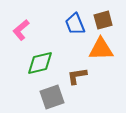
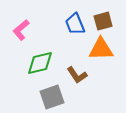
brown square: moved 1 px down
brown L-shape: moved 1 px up; rotated 115 degrees counterclockwise
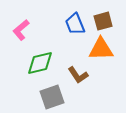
brown L-shape: moved 1 px right
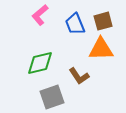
pink L-shape: moved 19 px right, 15 px up
brown L-shape: moved 1 px right, 1 px down
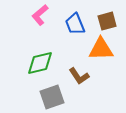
brown square: moved 4 px right
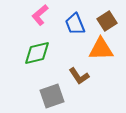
brown square: rotated 18 degrees counterclockwise
green diamond: moved 3 px left, 10 px up
gray square: moved 1 px up
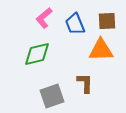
pink L-shape: moved 4 px right, 3 px down
brown square: rotated 30 degrees clockwise
orange triangle: moved 1 px down
green diamond: moved 1 px down
brown L-shape: moved 6 px right, 7 px down; rotated 145 degrees counterclockwise
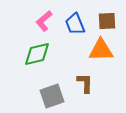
pink L-shape: moved 3 px down
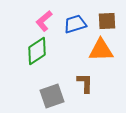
blue trapezoid: rotated 95 degrees clockwise
green diamond: moved 3 px up; rotated 20 degrees counterclockwise
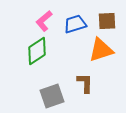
orange triangle: rotated 16 degrees counterclockwise
